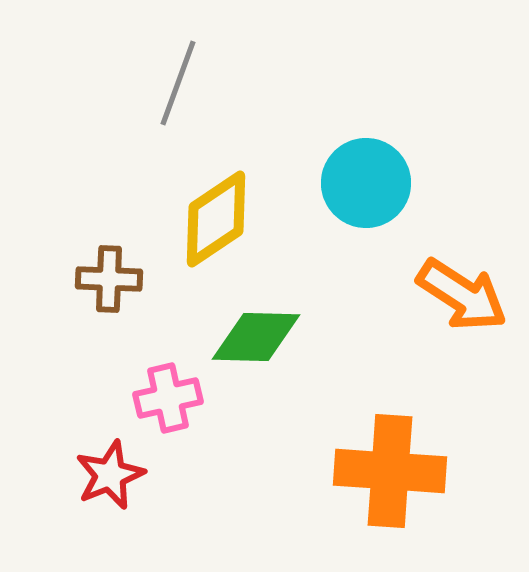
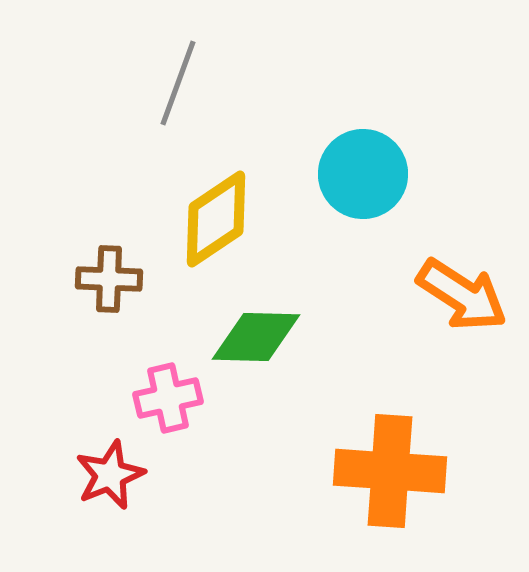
cyan circle: moved 3 px left, 9 px up
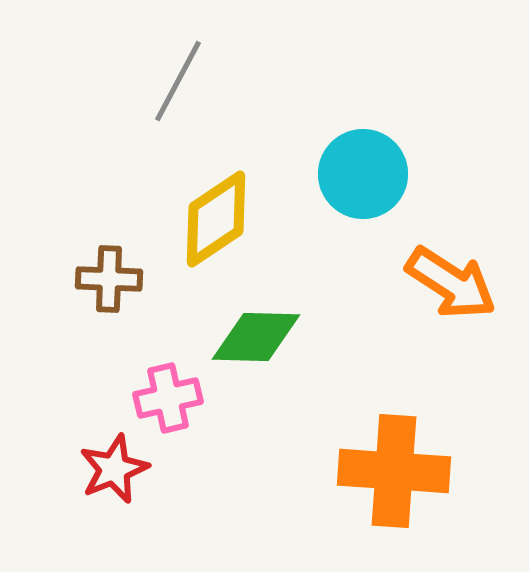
gray line: moved 2 px up; rotated 8 degrees clockwise
orange arrow: moved 11 px left, 12 px up
orange cross: moved 4 px right
red star: moved 4 px right, 6 px up
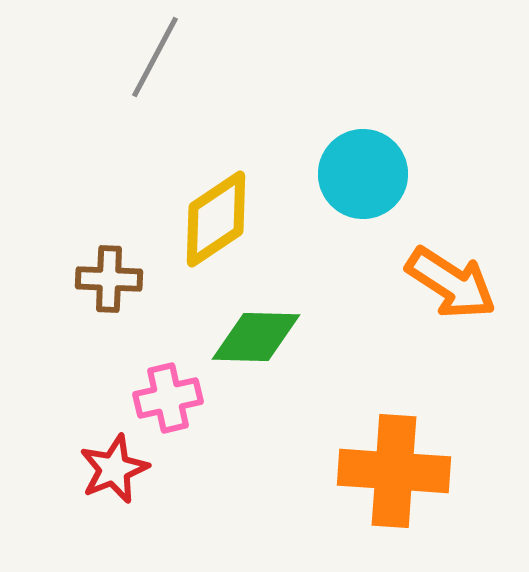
gray line: moved 23 px left, 24 px up
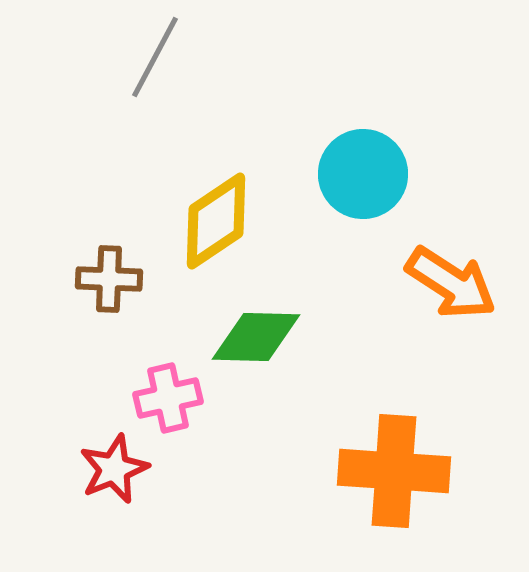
yellow diamond: moved 2 px down
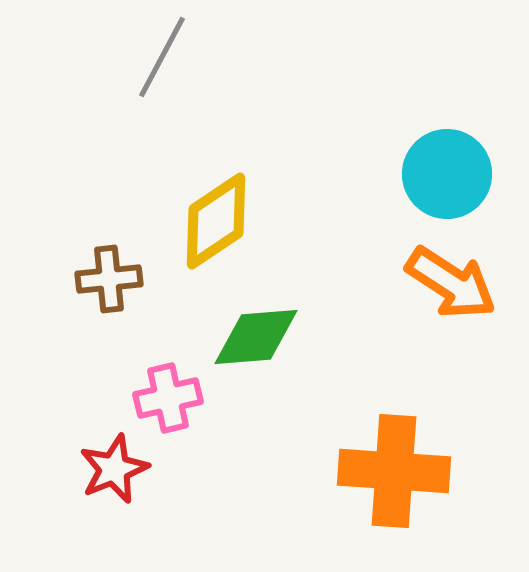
gray line: moved 7 px right
cyan circle: moved 84 px right
brown cross: rotated 8 degrees counterclockwise
green diamond: rotated 6 degrees counterclockwise
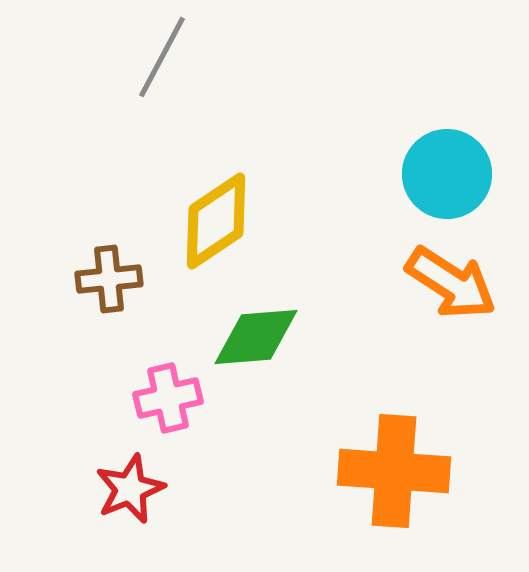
red star: moved 16 px right, 20 px down
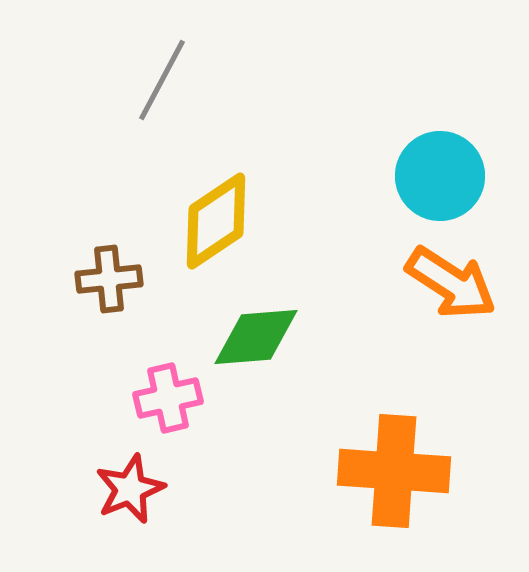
gray line: moved 23 px down
cyan circle: moved 7 px left, 2 px down
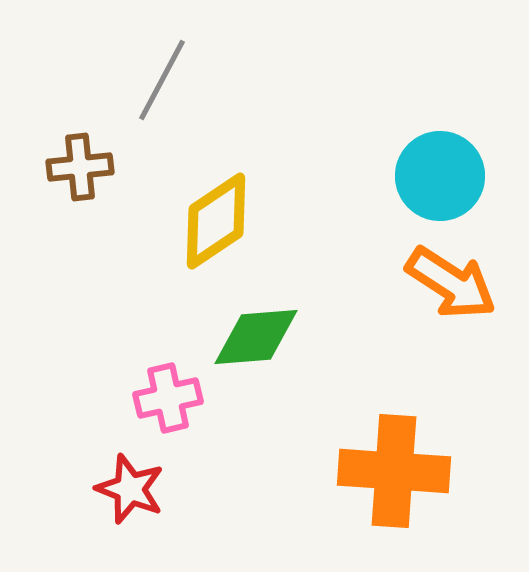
brown cross: moved 29 px left, 112 px up
red star: rotated 28 degrees counterclockwise
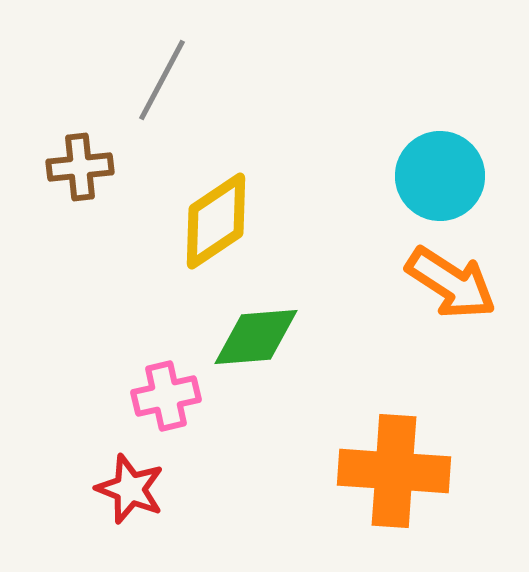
pink cross: moved 2 px left, 2 px up
